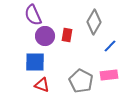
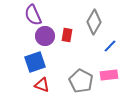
blue square: rotated 20 degrees counterclockwise
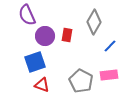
purple semicircle: moved 6 px left
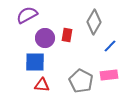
purple semicircle: rotated 85 degrees clockwise
purple circle: moved 2 px down
blue square: rotated 20 degrees clockwise
red triangle: rotated 14 degrees counterclockwise
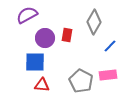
pink rectangle: moved 1 px left
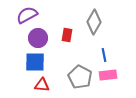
purple circle: moved 7 px left
blue line: moved 6 px left, 9 px down; rotated 56 degrees counterclockwise
gray pentagon: moved 1 px left, 4 px up
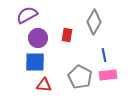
red triangle: moved 2 px right
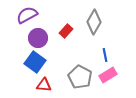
red rectangle: moved 1 px left, 4 px up; rotated 32 degrees clockwise
blue line: moved 1 px right
blue square: rotated 35 degrees clockwise
pink rectangle: rotated 24 degrees counterclockwise
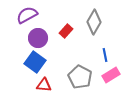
pink rectangle: moved 3 px right
